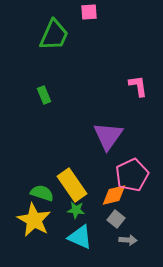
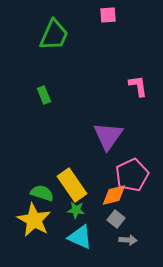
pink square: moved 19 px right, 3 px down
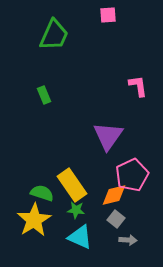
yellow star: rotated 12 degrees clockwise
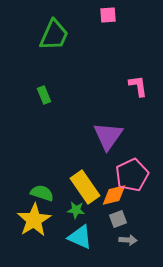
yellow rectangle: moved 13 px right, 2 px down
gray square: moved 2 px right; rotated 30 degrees clockwise
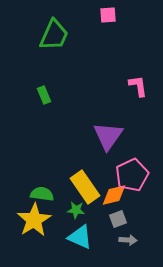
green semicircle: moved 1 px down; rotated 10 degrees counterclockwise
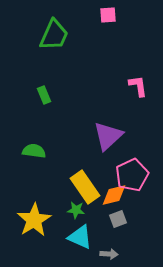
purple triangle: rotated 12 degrees clockwise
green semicircle: moved 8 px left, 43 px up
gray arrow: moved 19 px left, 14 px down
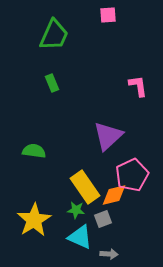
green rectangle: moved 8 px right, 12 px up
gray square: moved 15 px left
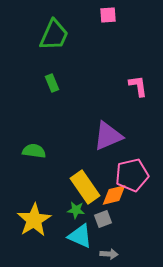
purple triangle: rotated 20 degrees clockwise
pink pentagon: rotated 12 degrees clockwise
cyan triangle: moved 1 px up
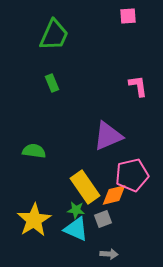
pink square: moved 20 px right, 1 px down
cyan triangle: moved 4 px left, 7 px up
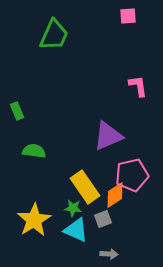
green rectangle: moved 35 px left, 28 px down
orange diamond: moved 1 px right; rotated 20 degrees counterclockwise
green star: moved 3 px left, 2 px up
cyan triangle: moved 1 px down
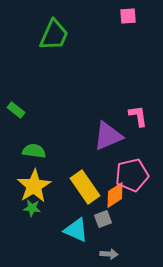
pink L-shape: moved 30 px down
green rectangle: moved 1 px left, 1 px up; rotated 30 degrees counterclockwise
green star: moved 41 px left
yellow star: moved 34 px up
